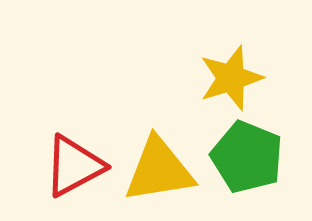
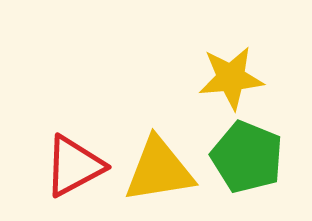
yellow star: rotated 12 degrees clockwise
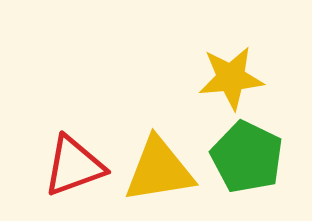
green pentagon: rotated 4 degrees clockwise
red triangle: rotated 8 degrees clockwise
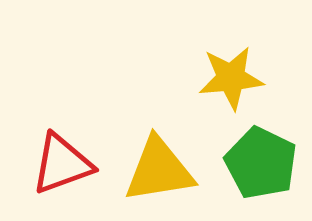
green pentagon: moved 14 px right, 6 px down
red triangle: moved 12 px left, 2 px up
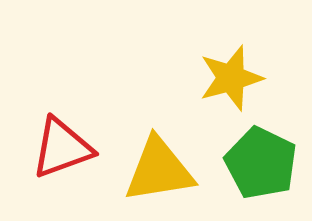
yellow star: rotated 10 degrees counterclockwise
red triangle: moved 16 px up
